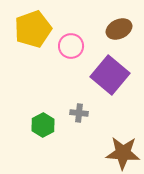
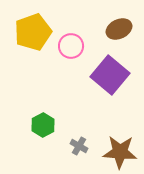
yellow pentagon: moved 3 px down
gray cross: moved 33 px down; rotated 24 degrees clockwise
brown star: moved 3 px left, 1 px up
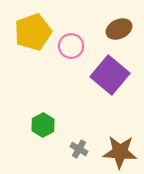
gray cross: moved 3 px down
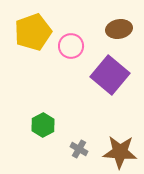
brown ellipse: rotated 15 degrees clockwise
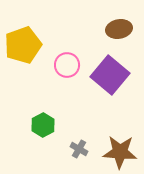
yellow pentagon: moved 10 px left, 13 px down
pink circle: moved 4 px left, 19 px down
